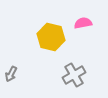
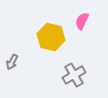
pink semicircle: moved 1 px left, 2 px up; rotated 54 degrees counterclockwise
gray arrow: moved 1 px right, 12 px up
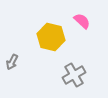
pink semicircle: rotated 108 degrees clockwise
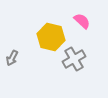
gray arrow: moved 4 px up
gray cross: moved 16 px up
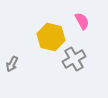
pink semicircle: rotated 18 degrees clockwise
gray arrow: moved 6 px down
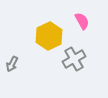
yellow hexagon: moved 2 px left, 1 px up; rotated 20 degrees clockwise
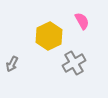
gray cross: moved 4 px down
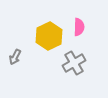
pink semicircle: moved 3 px left, 6 px down; rotated 30 degrees clockwise
gray arrow: moved 3 px right, 7 px up
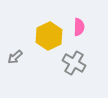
gray arrow: rotated 21 degrees clockwise
gray cross: rotated 30 degrees counterclockwise
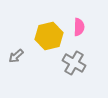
yellow hexagon: rotated 12 degrees clockwise
gray arrow: moved 1 px right, 1 px up
